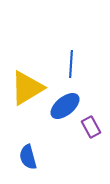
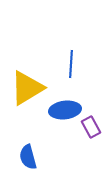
blue ellipse: moved 4 px down; rotated 32 degrees clockwise
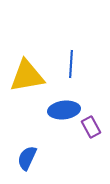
yellow triangle: moved 12 px up; rotated 21 degrees clockwise
blue ellipse: moved 1 px left
blue semicircle: moved 1 px left, 1 px down; rotated 40 degrees clockwise
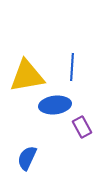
blue line: moved 1 px right, 3 px down
blue ellipse: moved 9 px left, 5 px up
purple rectangle: moved 9 px left
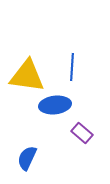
yellow triangle: rotated 18 degrees clockwise
purple rectangle: moved 6 px down; rotated 20 degrees counterclockwise
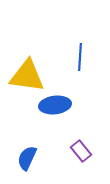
blue line: moved 8 px right, 10 px up
purple rectangle: moved 1 px left, 18 px down; rotated 10 degrees clockwise
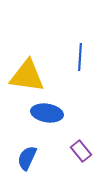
blue ellipse: moved 8 px left, 8 px down; rotated 16 degrees clockwise
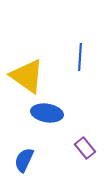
yellow triangle: rotated 27 degrees clockwise
purple rectangle: moved 4 px right, 3 px up
blue semicircle: moved 3 px left, 2 px down
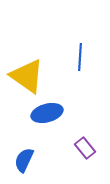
blue ellipse: rotated 24 degrees counterclockwise
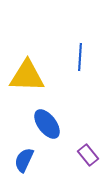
yellow triangle: rotated 33 degrees counterclockwise
blue ellipse: moved 11 px down; rotated 68 degrees clockwise
purple rectangle: moved 3 px right, 7 px down
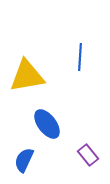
yellow triangle: rotated 12 degrees counterclockwise
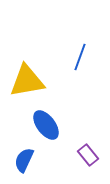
blue line: rotated 16 degrees clockwise
yellow triangle: moved 5 px down
blue ellipse: moved 1 px left, 1 px down
